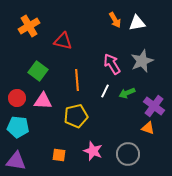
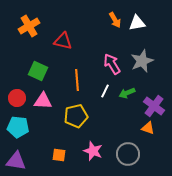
green square: rotated 12 degrees counterclockwise
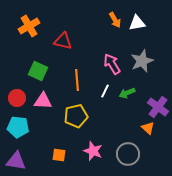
purple cross: moved 4 px right, 1 px down
orange triangle: rotated 24 degrees clockwise
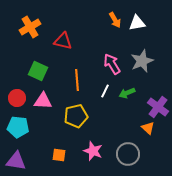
orange cross: moved 1 px right, 1 px down
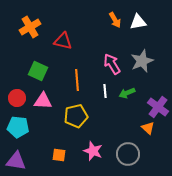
white triangle: moved 1 px right, 1 px up
white line: rotated 32 degrees counterclockwise
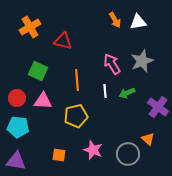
orange triangle: moved 11 px down
pink star: moved 1 px up
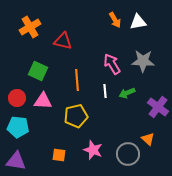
gray star: moved 1 px right; rotated 25 degrees clockwise
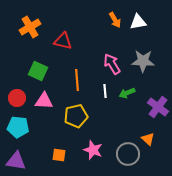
pink triangle: moved 1 px right
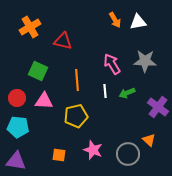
gray star: moved 2 px right
orange triangle: moved 1 px right, 1 px down
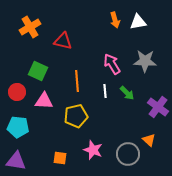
orange arrow: rotated 14 degrees clockwise
orange line: moved 1 px down
green arrow: rotated 112 degrees counterclockwise
red circle: moved 6 px up
orange square: moved 1 px right, 3 px down
